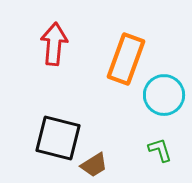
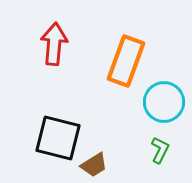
orange rectangle: moved 2 px down
cyan circle: moved 7 px down
green L-shape: rotated 44 degrees clockwise
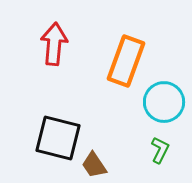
brown trapezoid: rotated 88 degrees clockwise
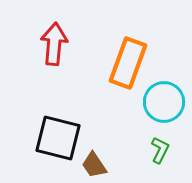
orange rectangle: moved 2 px right, 2 px down
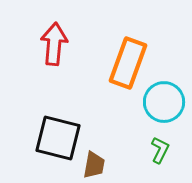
brown trapezoid: rotated 136 degrees counterclockwise
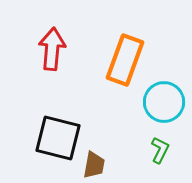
red arrow: moved 2 px left, 5 px down
orange rectangle: moved 3 px left, 3 px up
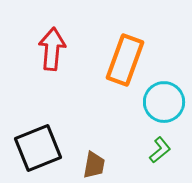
black square: moved 20 px left, 10 px down; rotated 36 degrees counterclockwise
green L-shape: rotated 24 degrees clockwise
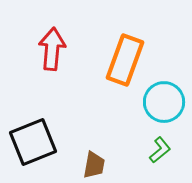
black square: moved 5 px left, 6 px up
